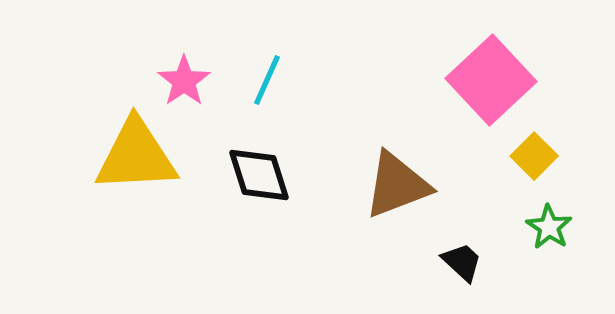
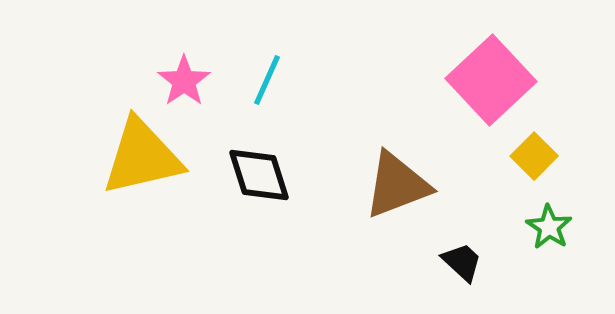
yellow triangle: moved 6 px right, 1 px down; rotated 10 degrees counterclockwise
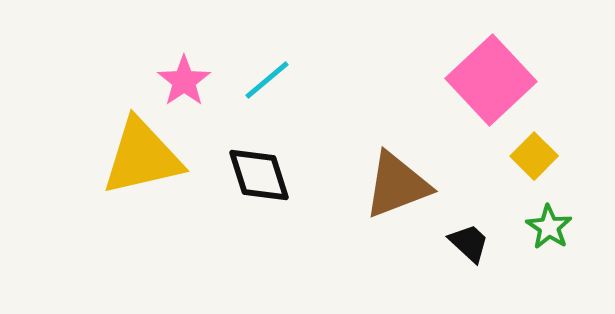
cyan line: rotated 26 degrees clockwise
black trapezoid: moved 7 px right, 19 px up
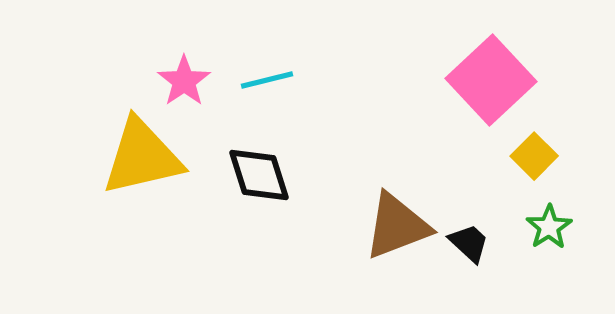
cyan line: rotated 26 degrees clockwise
brown triangle: moved 41 px down
green star: rotated 6 degrees clockwise
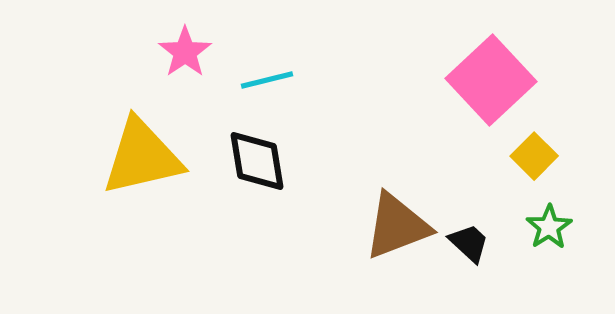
pink star: moved 1 px right, 29 px up
black diamond: moved 2 px left, 14 px up; rotated 8 degrees clockwise
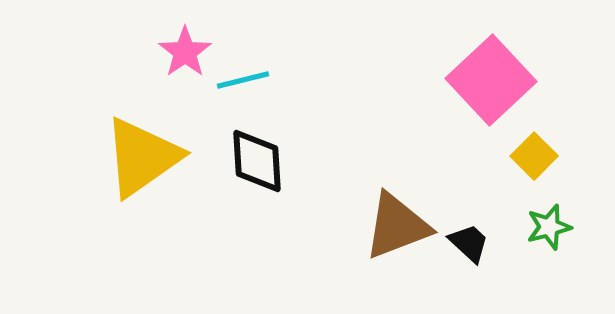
cyan line: moved 24 px left
yellow triangle: rotated 22 degrees counterclockwise
black diamond: rotated 6 degrees clockwise
green star: rotated 18 degrees clockwise
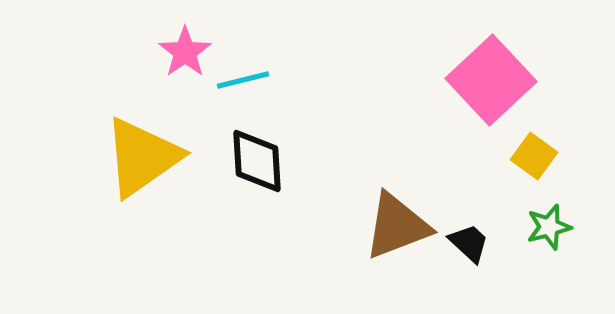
yellow square: rotated 9 degrees counterclockwise
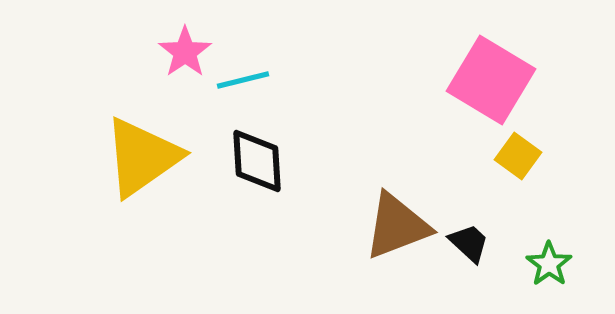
pink square: rotated 16 degrees counterclockwise
yellow square: moved 16 px left
green star: moved 37 px down; rotated 21 degrees counterclockwise
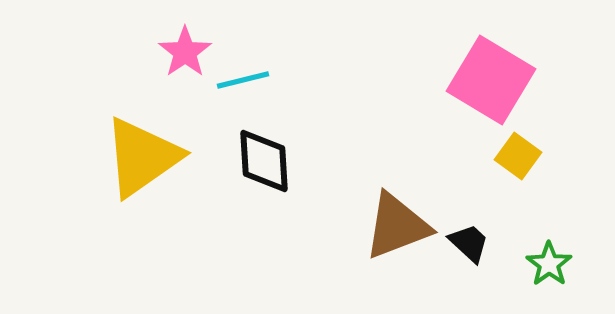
black diamond: moved 7 px right
